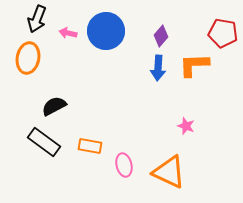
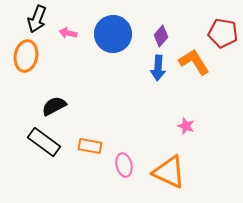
blue circle: moved 7 px right, 3 px down
orange ellipse: moved 2 px left, 2 px up
orange L-shape: moved 3 px up; rotated 60 degrees clockwise
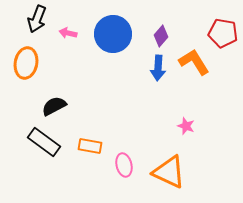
orange ellipse: moved 7 px down
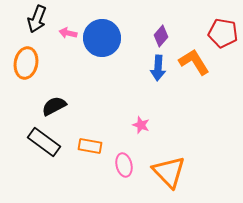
blue circle: moved 11 px left, 4 px down
pink star: moved 45 px left, 1 px up
orange triangle: rotated 21 degrees clockwise
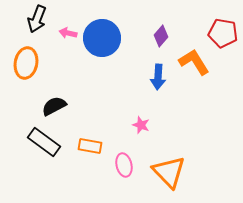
blue arrow: moved 9 px down
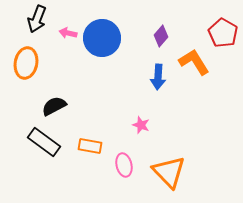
red pentagon: rotated 20 degrees clockwise
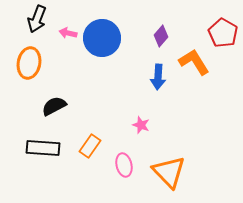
orange ellipse: moved 3 px right
black rectangle: moved 1 px left, 6 px down; rotated 32 degrees counterclockwise
orange rectangle: rotated 65 degrees counterclockwise
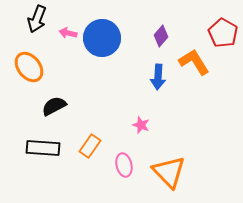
orange ellipse: moved 4 px down; rotated 48 degrees counterclockwise
